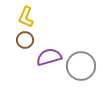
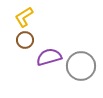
yellow L-shape: moved 2 px left; rotated 35 degrees clockwise
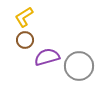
purple semicircle: moved 2 px left
gray circle: moved 2 px left
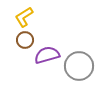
purple semicircle: moved 2 px up
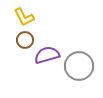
yellow L-shape: rotated 85 degrees counterclockwise
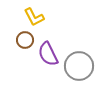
yellow L-shape: moved 10 px right
purple semicircle: moved 1 px right, 1 px up; rotated 100 degrees counterclockwise
